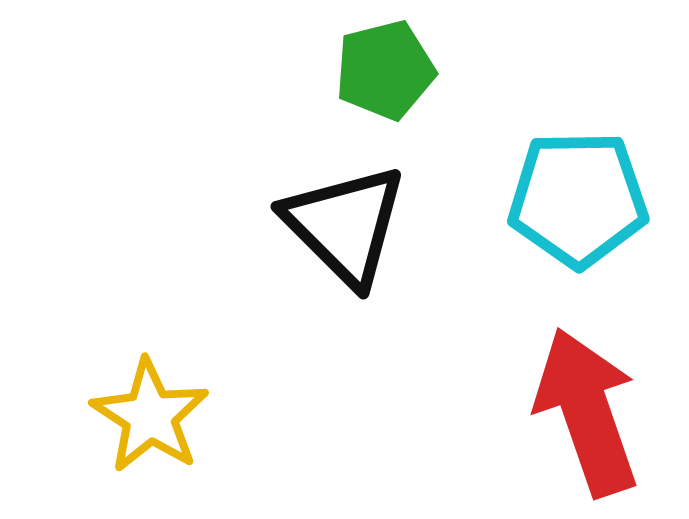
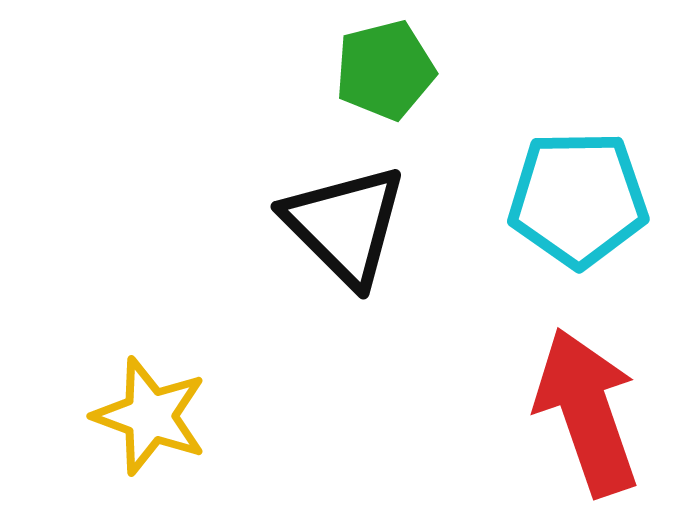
yellow star: rotated 13 degrees counterclockwise
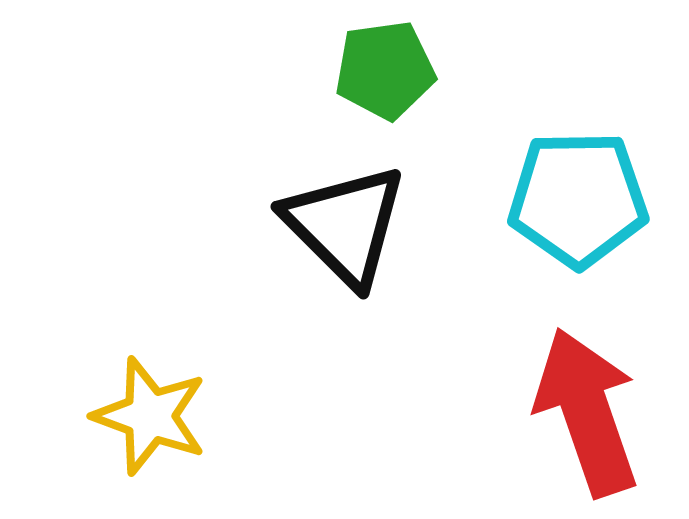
green pentagon: rotated 6 degrees clockwise
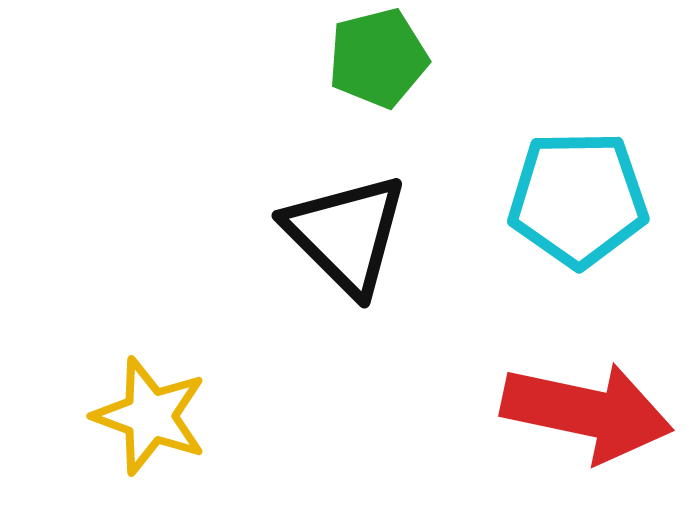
green pentagon: moved 7 px left, 12 px up; rotated 6 degrees counterclockwise
black triangle: moved 1 px right, 9 px down
red arrow: rotated 121 degrees clockwise
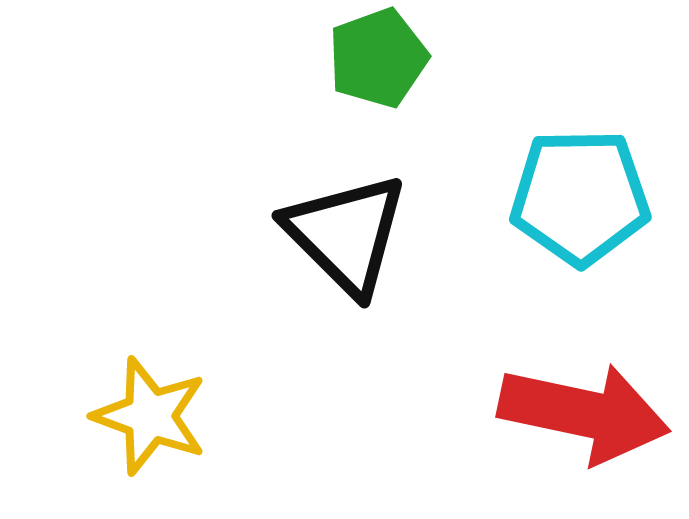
green pentagon: rotated 6 degrees counterclockwise
cyan pentagon: moved 2 px right, 2 px up
red arrow: moved 3 px left, 1 px down
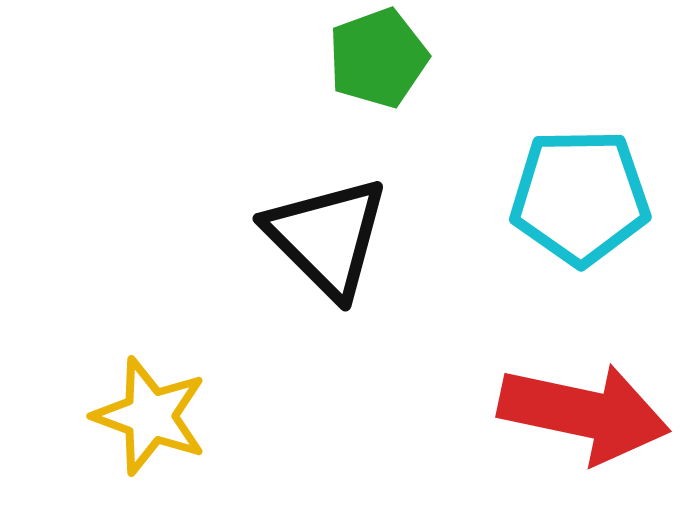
black triangle: moved 19 px left, 3 px down
